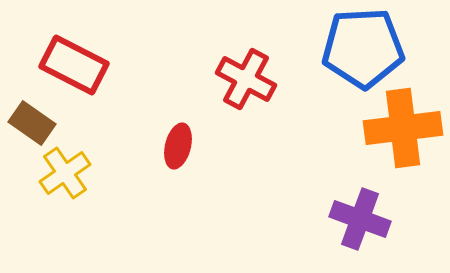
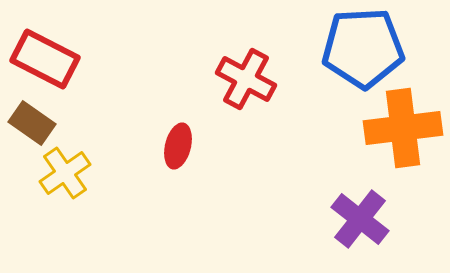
red rectangle: moved 29 px left, 6 px up
purple cross: rotated 18 degrees clockwise
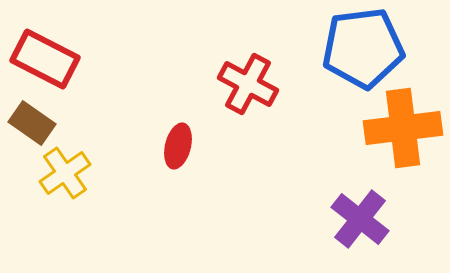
blue pentagon: rotated 4 degrees counterclockwise
red cross: moved 2 px right, 5 px down
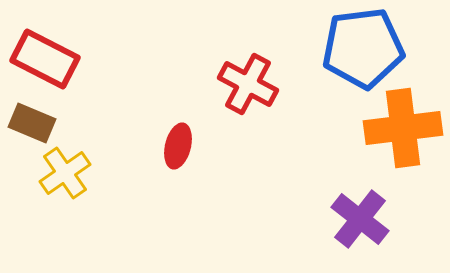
brown rectangle: rotated 12 degrees counterclockwise
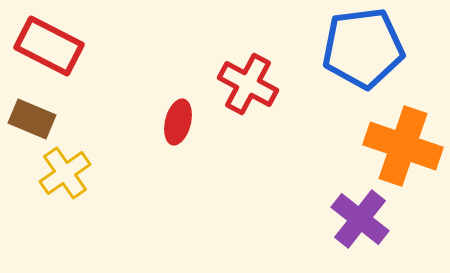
red rectangle: moved 4 px right, 13 px up
brown rectangle: moved 4 px up
orange cross: moved 18 px down; rotated 26 degrees clockwise
red ellipse: moved 24 px up
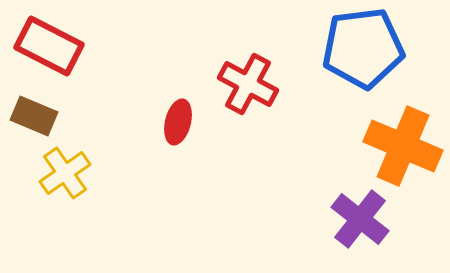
brown rectangle: moved 2 px right, 3 px up
orange cross: rotated 4 degrees clockwise
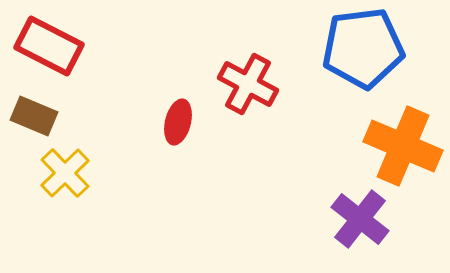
yellow cross: rotated 9 degrees counterclockwise
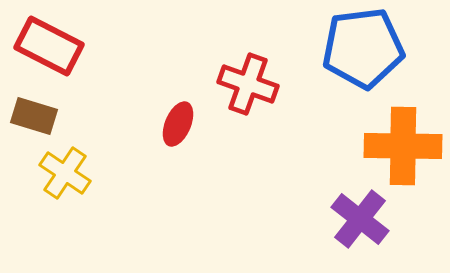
red cross: rotated 8 degrees counterclockwise
brown rectangle: rotated 6 degrees counterclockwise
red ellipse: moved 2 px down; rotated 9 degrees clockwise
orange cross: rotated 22 degrees counterclockwise
yellow cross: rotated 12 degrees counterclockwise
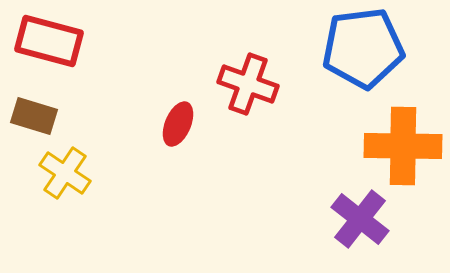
red rectangle: moved 5 px up; rotated 12 degrees counterclockwise
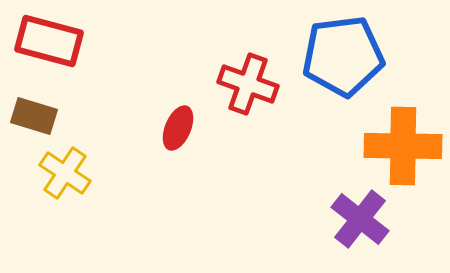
blue pentagon: moved 20 px left, 8 px down
red ellipse: moved 4 px down
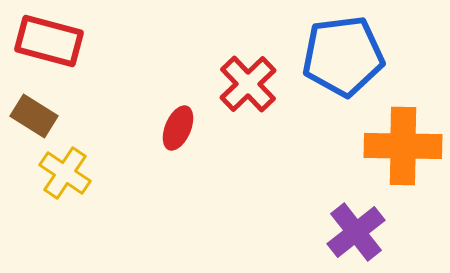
red cross: rotated 26 degrees clockwise
brown rectangle: rotated 15 degrees clockwise
purple cross: moved 4 px left, 13 px down; rotated 14 degrees clockwise
